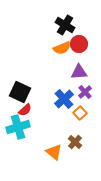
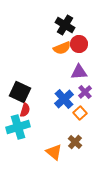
red semicircle: rotated 32 degrees counterclockwise
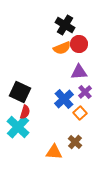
red semicircle: moved 2 px down
cyan cross: rotated 30 degrees counterclockwise
orange triangle: rotated 36 degrees counterclockwise
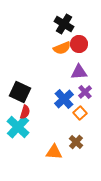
black cross: moved 1 px left, 1 px up
brown cross: moved 1 px right
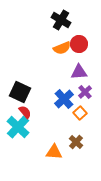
black cross: moved 3 px left, 4 px up
red semicircle: rotated 56 degrees counterclockwise
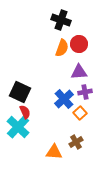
black cross: rotated 12 degrees counterclockwise
orange semicircle: rotated 48 degrees counterclockwise
purple cross: rotated 32 degrees clockwise
red semicircle: rotated 16 degrees clockwise
brown cross: rotated 16 degrees clockwise
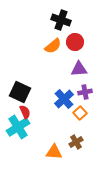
red circle: moved 4 px left, 2 px up
orange semicircle: moved 9 px left, 2 px up; rotated 30 degrees clockwise
purple triangle: moved 3 px up
cyan cross: rotated 15 degrees clockwise
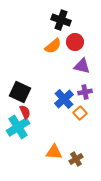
purple triangle: moved 3 px right, 3 px up; rotated 18 degrees clockwise
brown cross: moved 17 px down
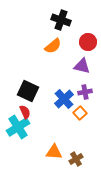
red circle: moved 13 px right
black square: moved 8 px right, 1 px up
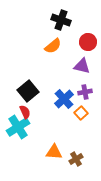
black square: rotated 25 degrees clockwise
orange square: moved 1 px right
